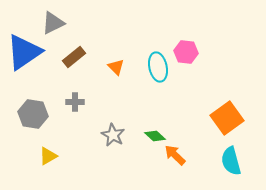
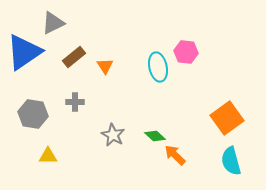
orange triangle: moved 11 px left, 1 px up; rotated 12 degrees clockwise
yellow triangle: rotated 30 degrees clockwise
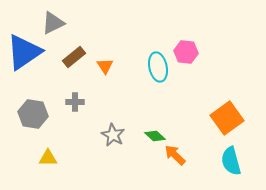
yellow triangle: moved 2 px down
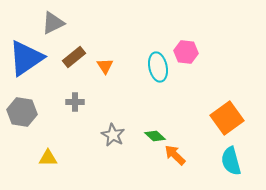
blue triangle: moved 2 px right, 6 px down
gray hexagon: moved 11 px left, 2 px up
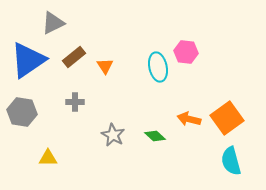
blue triangle: moved 2 px right, 2 px down
orange arrow: moved 14 px right, 36 px up; rotated 30 degrees counterclockwise
